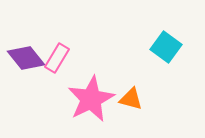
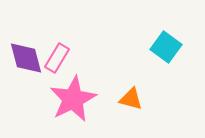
purple diamond: rotated 24 degrees clockwise
pink star: moved 18 px left
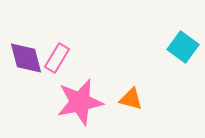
cyan square: moved 17 px right
pink star: moved 7 px right, 3 px down; rotated 15 degrees clockwise
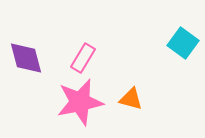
cyan square: moved 4 px up
pink rectangle: moved 26 px right
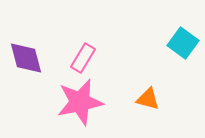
orange triangle: moved 17 px right
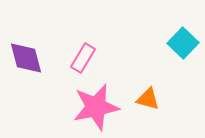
cyan square: rotated 8 degrees clockwise
pink star: moved 16 px right, 5 px down
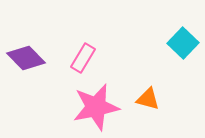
purple diamond: rotated 30 degrees counterclockwise
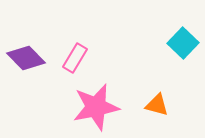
pink rectangle: moved 8 px left
orange triangle: moved 9 px right, 6 px down
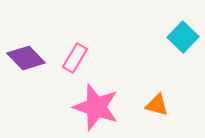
cyan square: moved 6 px up
pink star: rotated 30 degrees clockwise
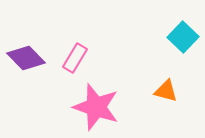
orange triangle: moved 9 px right, 14 px up
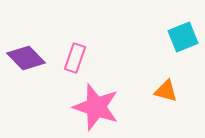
cyan square: rotated 24 degrees clockwise
pink rectangle: rotated 12 degrees counterclockwise
